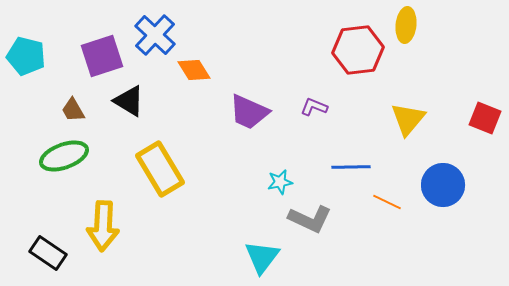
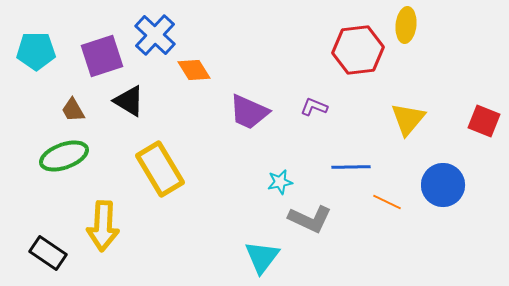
cyan pentagon: moved 10 px right, 5 px up; rotated 15 degrees counterclockwise
red square: moved 1 px left, 3 px down
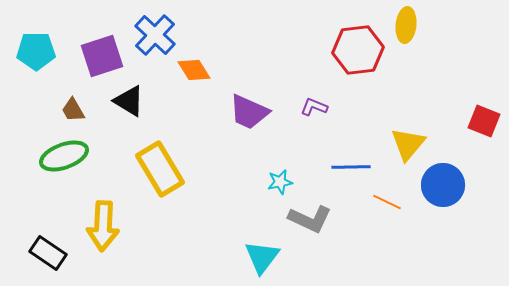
yellow triangle: moved 25 px down
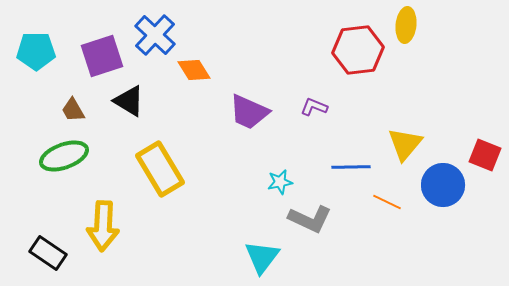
red square: moved 1 px right, 34 px down
yellow triangle: moved 3 px left
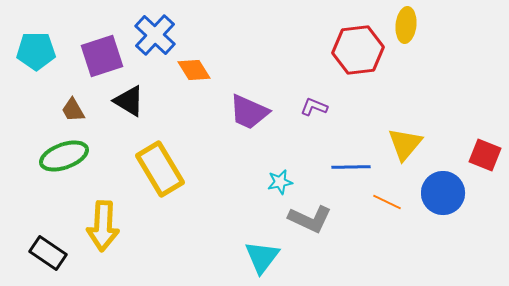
blue circle: moved 8 px down
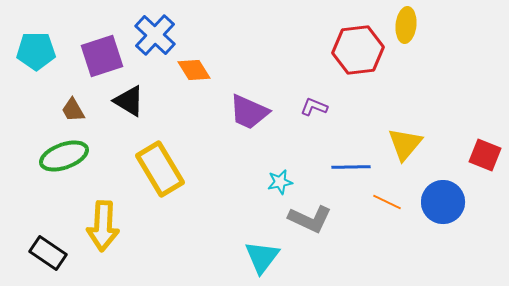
blue circle: moved 9 px down
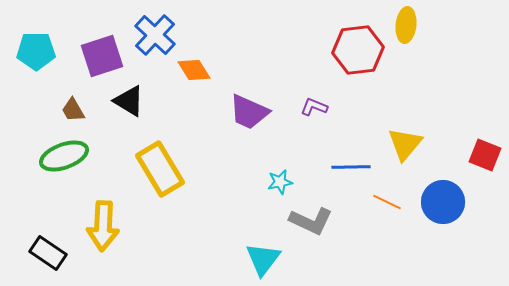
gray L-shape: moved 1 px right, 2 px down
cyan triangle: moved 1 px right, 2 px down
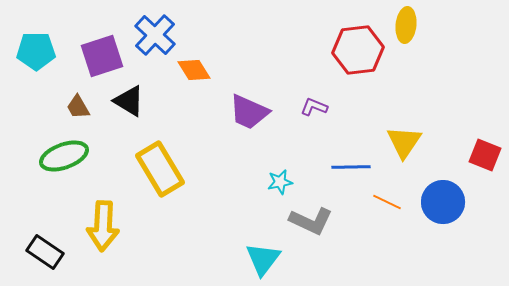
brown trapezoid: moved 5 px right, 3 px up
yellow triangle: moved 1 px left, 2 px up; rotated 6 degrees counterclockwise
black rectangle: moved 3 px left, 1 px up
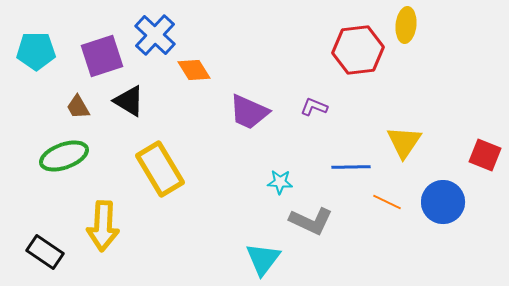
cyan star: rotated 15 degrees clockwise
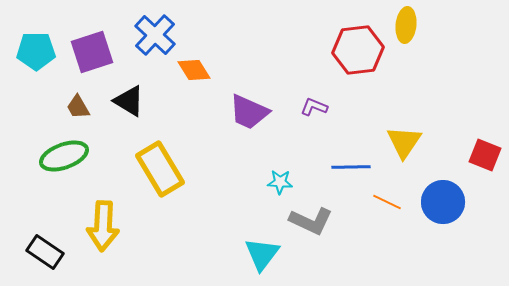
purple square: moved 10 px left, 4 px up
cyan triangle: moved 1 px left, 5 px up
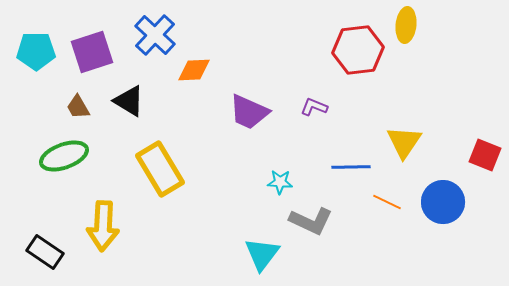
orange diamond: rotated 60 degrees counterclockwise
